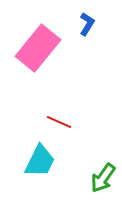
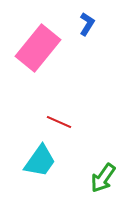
cyan trapezoid: rotated 9 degrees clockwise
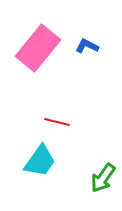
blue L-shape: moved 22 px down; rotated 95 degrees counterclockwise
red line: moved 2 px left; rotated 10 degrees counterclockwise
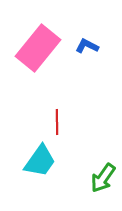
red line: rotated 75 degrees clockwise
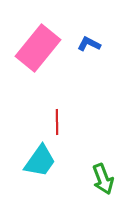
blue L-shape: moved 2 px right, 2 px up
green arrow: moved 1 px down; rotated 56 degrees counterclockwise
